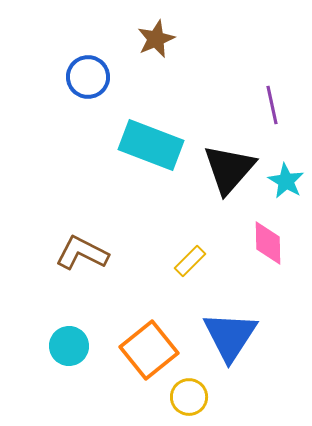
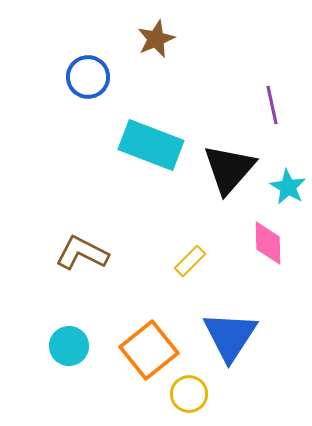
cyan star: moved 2 px right, 6 px down
yellow circle: moved 3 px up
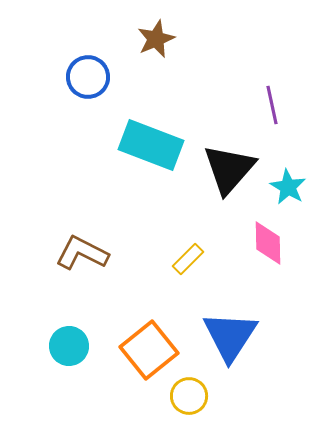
yellow rectangle: moved 2 px left, 2 px up
yellow circle: moved 2 px down
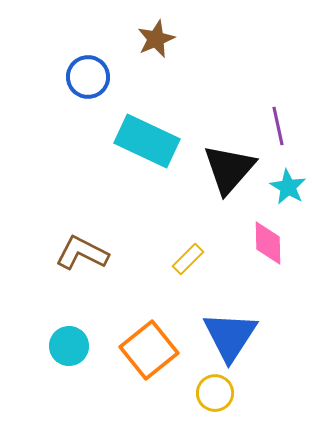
purple line: moved 6 px right, 21 px down
cyan rectangle: moved 4 px left, 4 px up; rotated 4 degrees clockwise
yellow circle: moved 26 px right, 3 px up
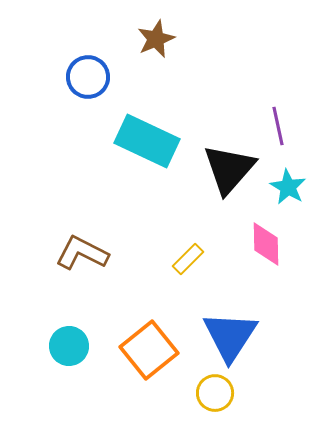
pink diamond: moved 2 px left, 1 px down
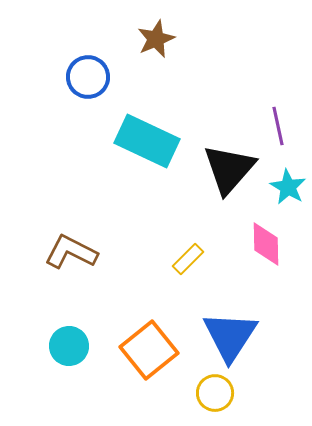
brown L-shape: moved 11 px left, 1 px up
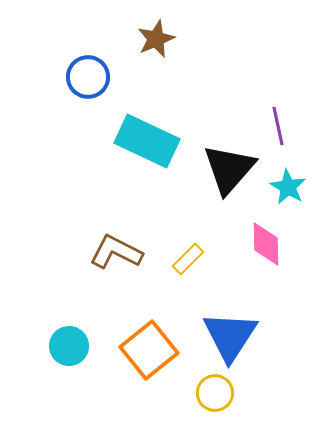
brown L-shape: moved 45 px right
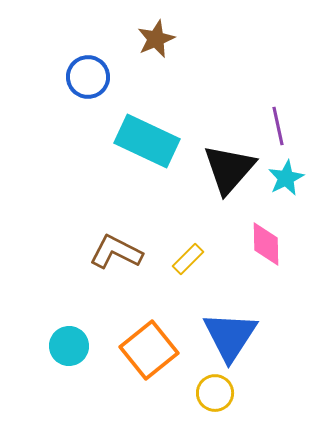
cyan star: moved 2 px left, 9 px up; rotated 15 degrees clockwise
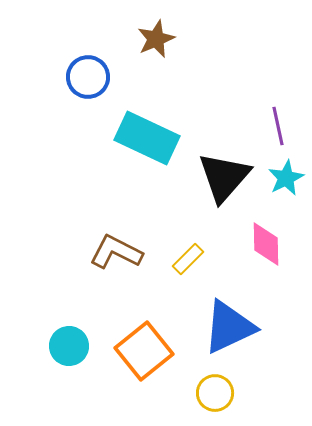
cyan rectangle: moved 3 px up
black triangle: moved 5 px left, 8 px down
blue triangle: moved 1 px left, 9 px up; rotated 32 degrees clockwise
orange square: moved 5 px left, 1 px down
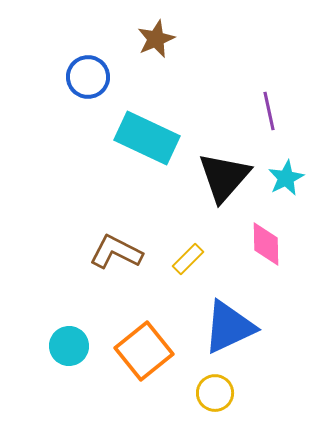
purple line: moved 9 px left, 15 px up
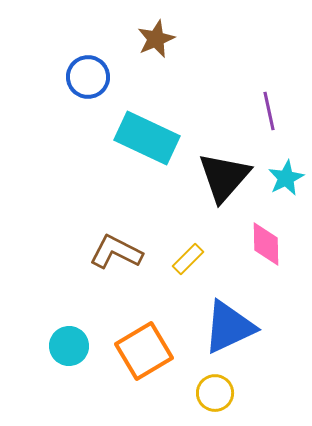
orange square: rotated 8 degrees clockwise
